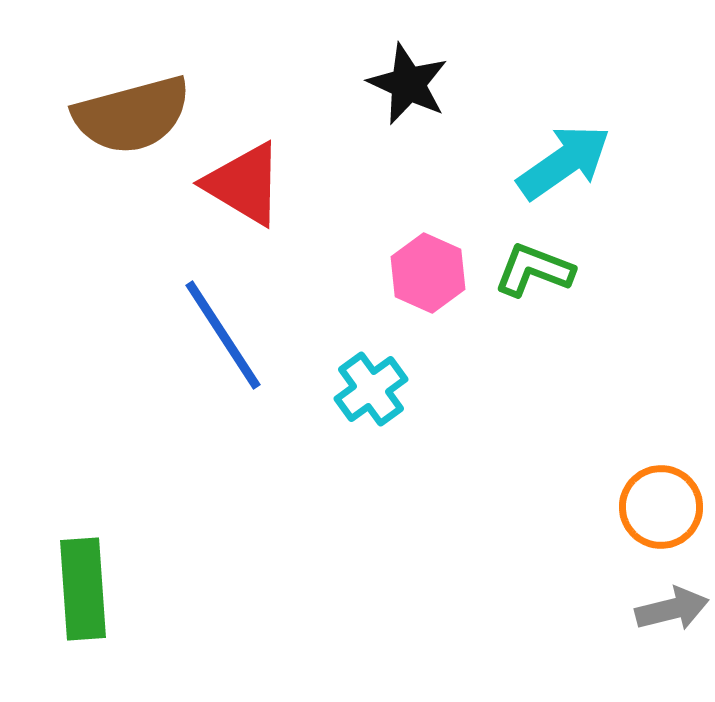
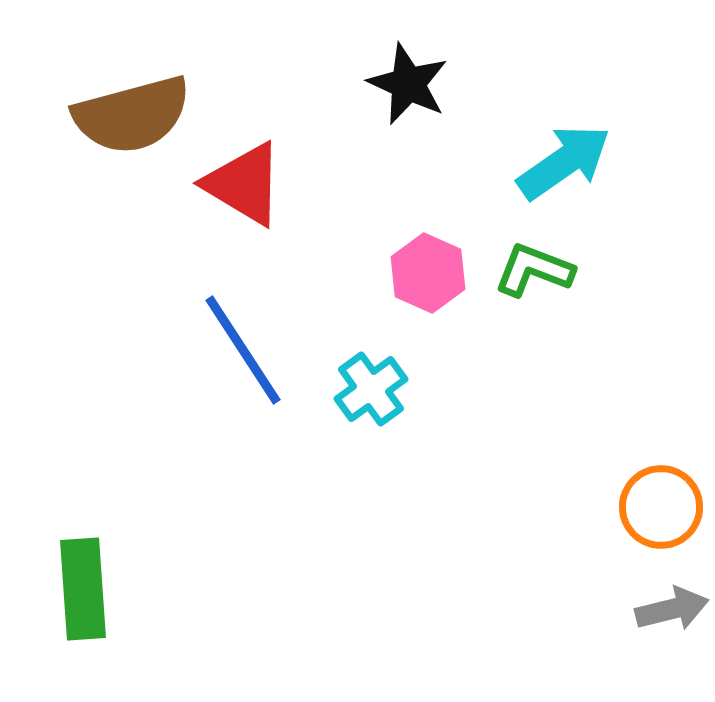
blue line: moved 20 px right, 15 px down
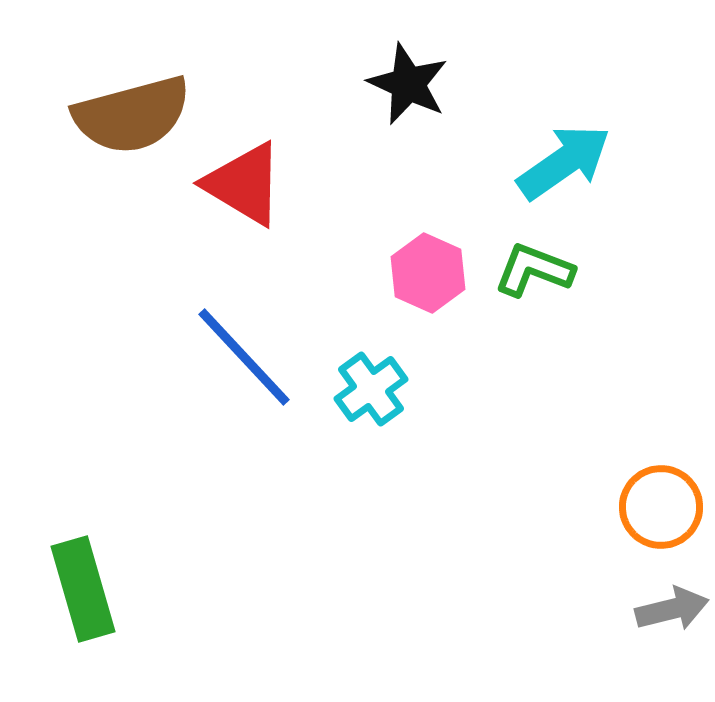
blue line: moved 1 px right, 7 px down; rotated 10 degrees counterclockwise
green rectangle: rotated 12 degrees counterclockwise
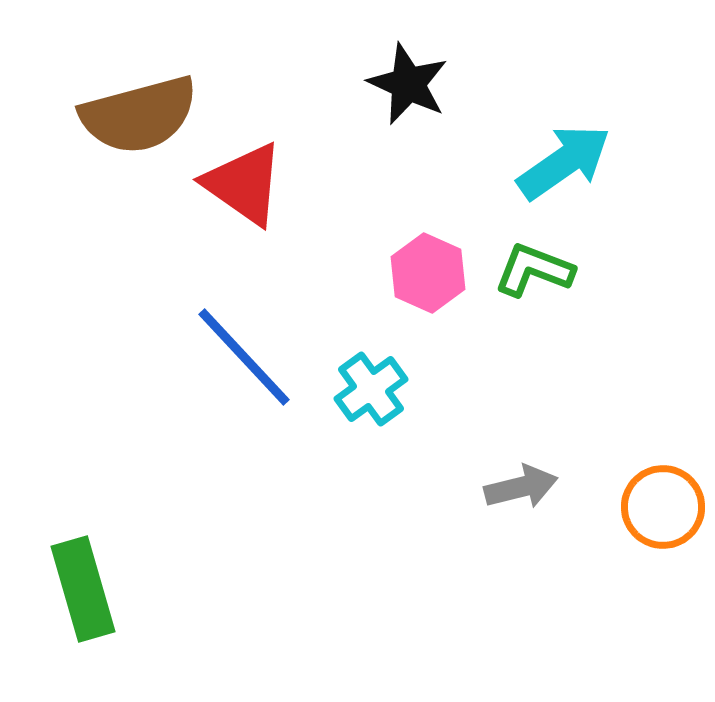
brown semicircle: moved 7 px right
red triangle: rotated 4 degrees clockwise
orange circle: moved 2 px right
gray arrow: moved 151 px left, 122 px up
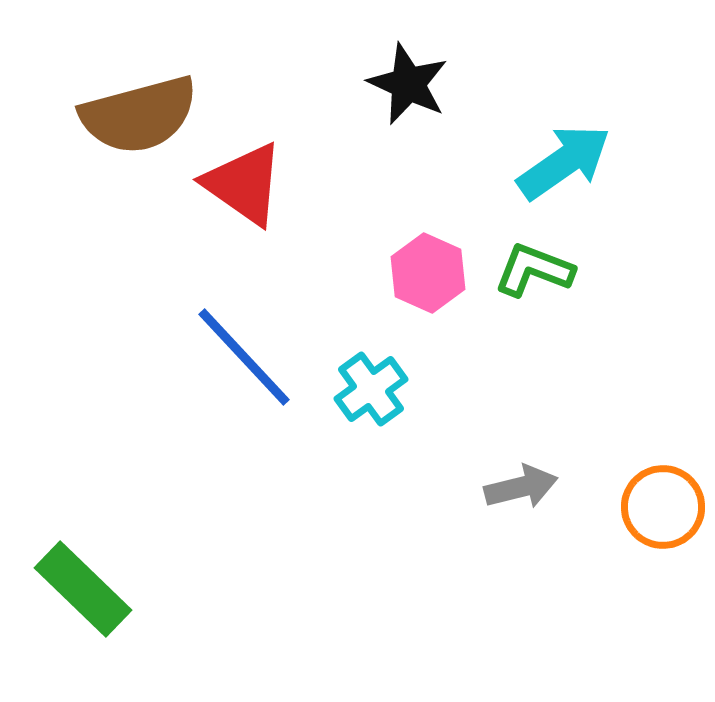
green rectangle: rotated 30 degrees counterclockwise
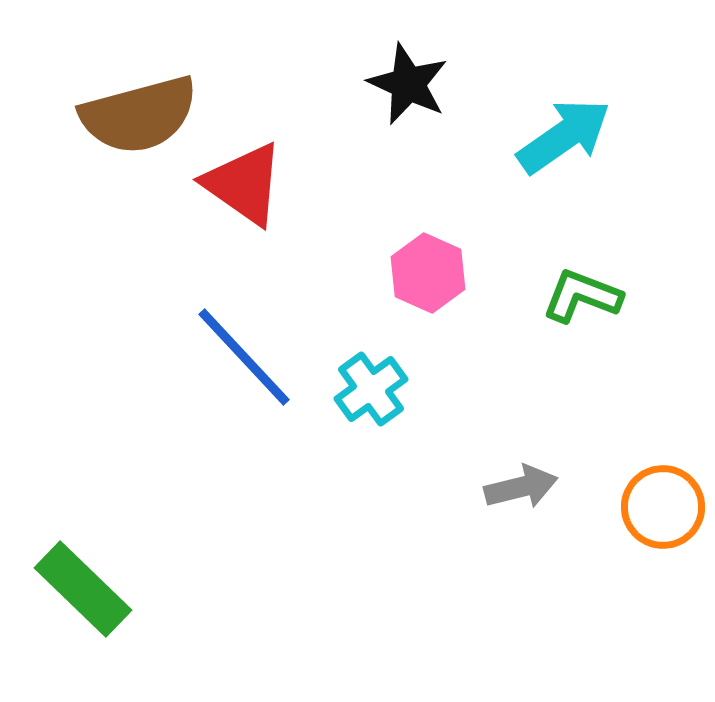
cyan arrow: moved 26 px up
green L-shape: moved 48 px right, 26 px down
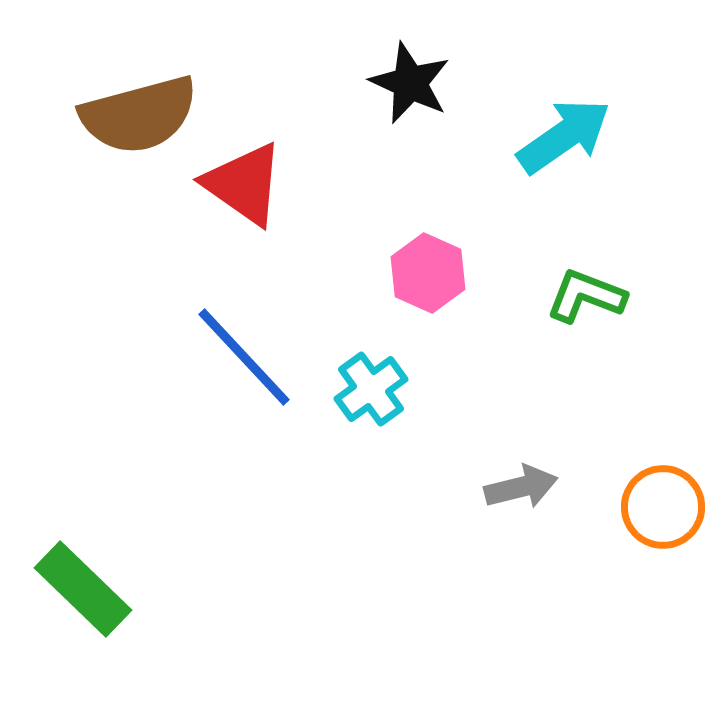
black star: moved 2 px right, 1 px up
green L-shape: moved 4 px right
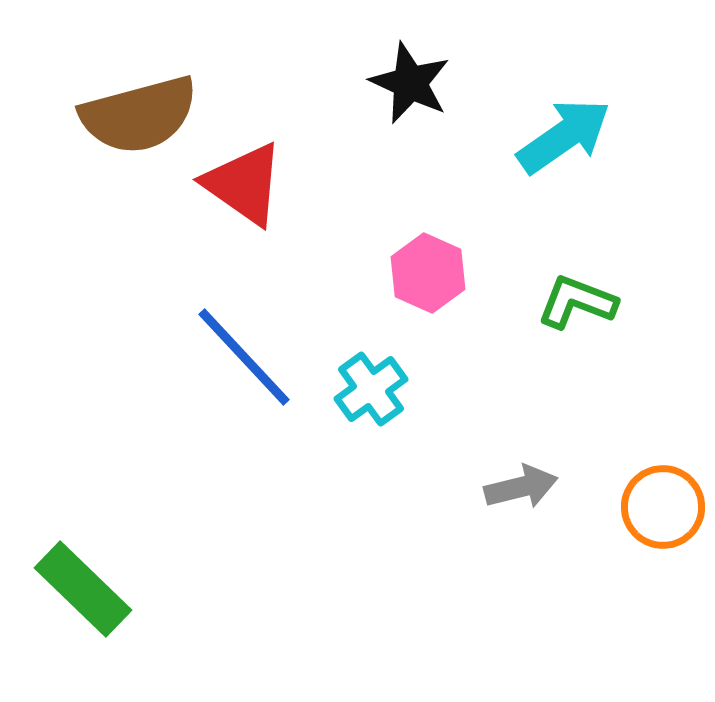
green L-shape: moved 9 px left, 6 px down
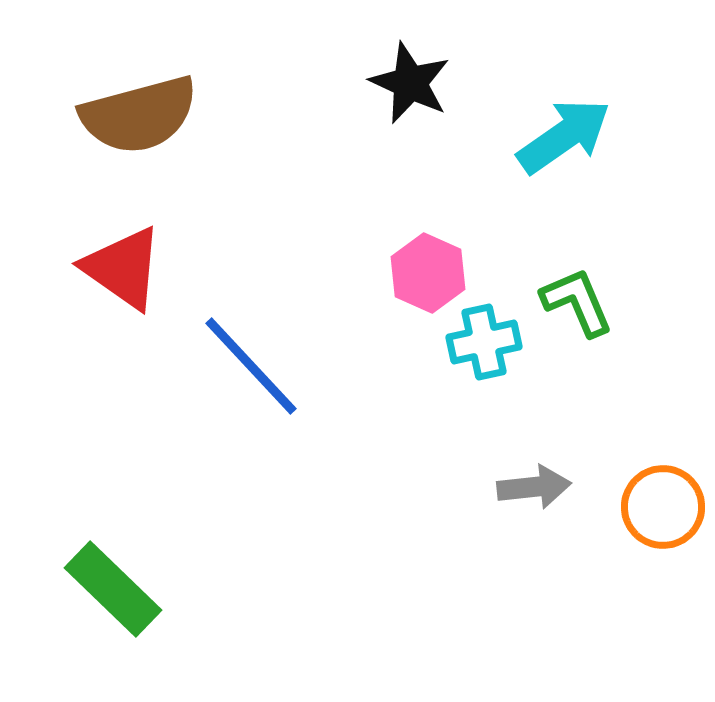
red triangle: moved 121 px left, 84 px down
green L-shape: rotated 46 degrees clockwise
blue line: moved 7 px right, 9 px down
cyan cross: moved 113 px right, 47 px up; rotated 24 degrees clockwise
gray arrow: moved 13 px right; rotated 8 degrees clockwise
green rectangle: moved 30 px right
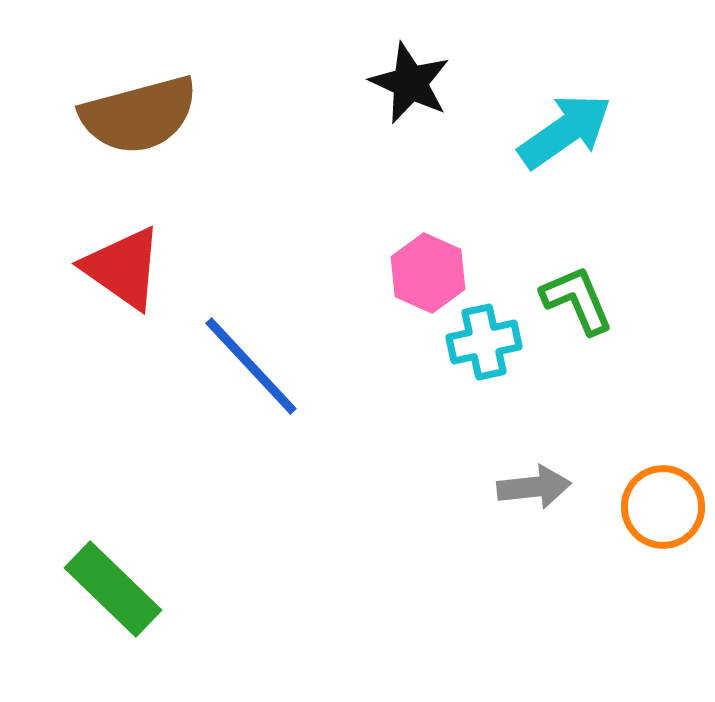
cyan arrow: moved 1 px right, 5 px up
green L-shape: moved 2 px up
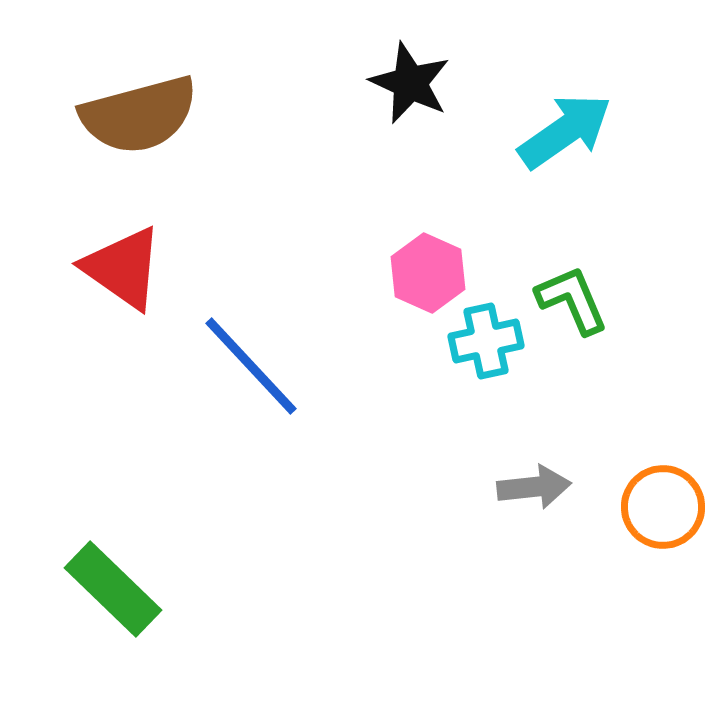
green L-shape: moved 5 px left
cyan cross: moved 2 px right, 1 px up
